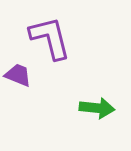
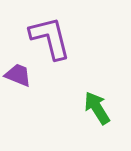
green arrow: rotated 128 degrees counterclockwise
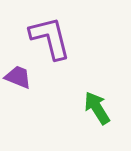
purple trapezoid: moved 2 px down
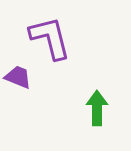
green arrow: rotated 32 degrees clockwise
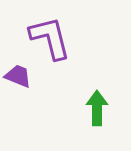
purple trapezoid: moved 1 px up
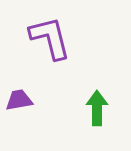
purple trapezoid: moved 1 px right, 24 px down; rotated 32 degrees counterclockwise
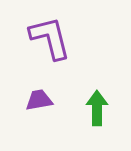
purple trapezoid: moved 20 px right
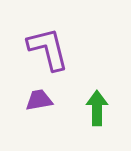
purple L-shape: moved 2 px left, 11 px down
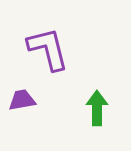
purple trapezoid: moved 17 px left
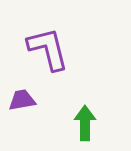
green arrow: moved 12 px left, 15 px down
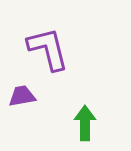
purple trapezoid: moved 4 px up
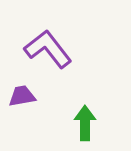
purple L-shape: rotated 24 degrees counterclockwise
